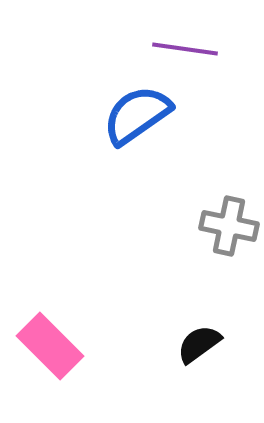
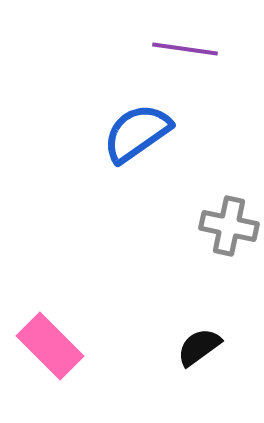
blue semicircle: moved 18 px down
black semicircle: moved 3 px down
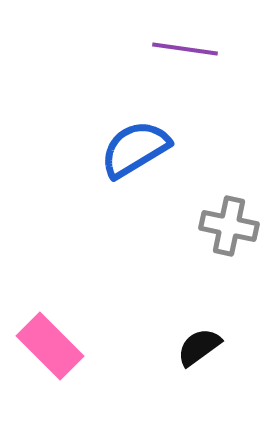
blue semicircle: moved 2 px left, 16 px down; rotated 4 degrees clockwise
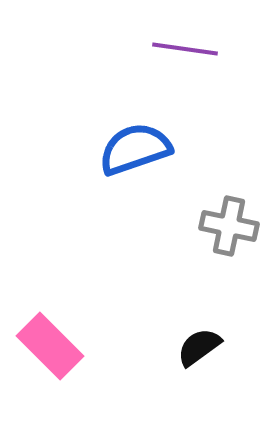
blue semicircle: rotated 12 degrees clockwise
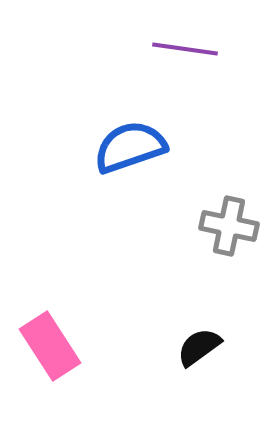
blue semicircle: moved 5 px left, 2 px up
pink rectangle: rotated 12 degrees clockwise
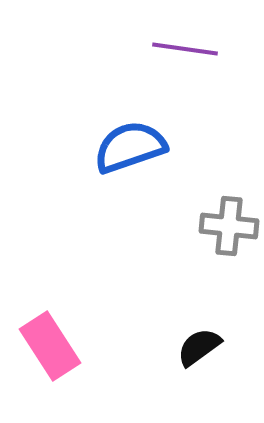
gray cross: rotated 6 degrees counterclockwise
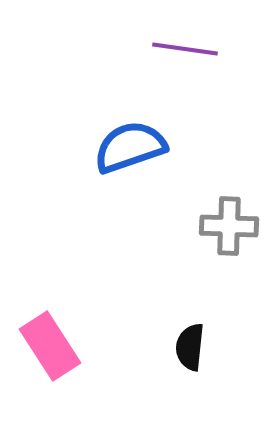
gray cross: rotated 4 degrees counterclockwise
black semicircle: moved 9 px left; rotated 48 degrees counterclockwise
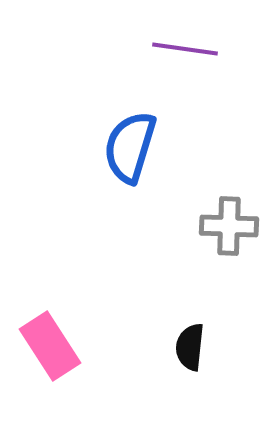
blue semicircle: rotated 54 degrees counterclockwise
